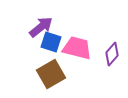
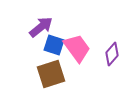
blue square: moved 3 px right, 3 px down
pink trapezoid: rotated 40 degrees clockwise
brown square: rotated 12 degrees clockwise
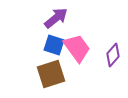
purple arrow: moved 15 px right, 9 px up
purple diamond: moved 1 px right, 1 px down
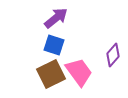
pink trapezoid: moved 2 px right, 24 px down
brown square: rotated 8 degrees counterclockwise
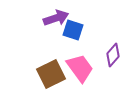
purple arrow: rotated 20 degrees clockwise
blue square: moved 19 px right, 15 px up
pink trapezoid: moved 1 px right, 4 px up
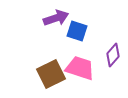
blue square: moved 4 px right, 1 px down
pink trapezoid: rotated 36 degrees counterclockwise
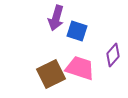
purple arrow: rotated 125 degrees clockwise
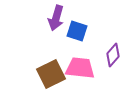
pink trapezoid: rotated 12 degrees counterclockwise
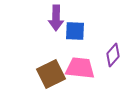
purple arrow: rotated 15 degrees counterclockwise
blue square: moved 2 px left; rotated 15 degrees counterclockwise
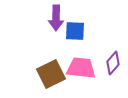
purple diamond: moved 8 px down
pink trapezoid: moved 1 px right
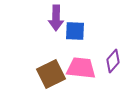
purple diamond: moved 2 px up
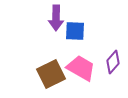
purple diamond: moved 1 px down
pink trapezoid: rotated 24 degrees clockwise
